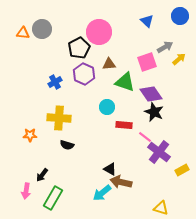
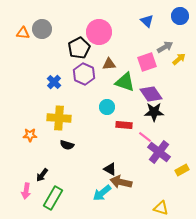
blue cross: moved 1 px left; rotated 16 degrees counterclockwise
black star: rotated 24 degrees counterclockwise
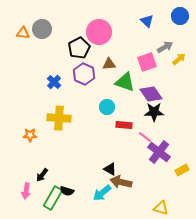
black semicircle: moved 46 px down
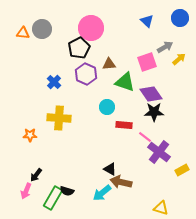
blue circle: moved 2 px down
pink circle: moved 8 px left, 4 px up
purple hexagon: moved 2 px right
black arrow: moved 6 px left
pink arrow: rotated 14 degrees clockwise
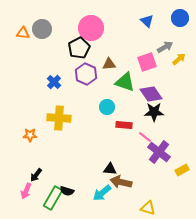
black triangle: rotated 24 degrees counterclockwise
yellow triangle: moved 13 px left
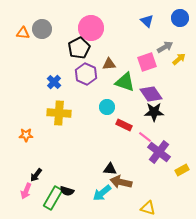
yellow cross: moved 5 px up
red rectangle: rotated 21 degrees clockwise
orange star: moved 4 px left
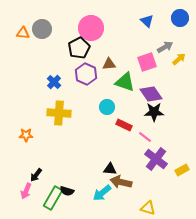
purple cross: moved 3 px left, 7 px down
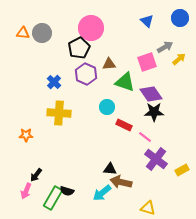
gray circle: moved 4 px down
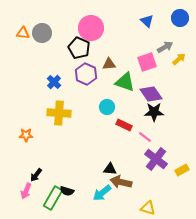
black pentagon: rotated 20 degrees counterclockwise
